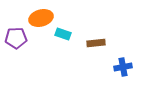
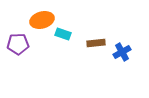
orange ellipse: moved 1 px right, 2 px down
purple pentagon: moved 2 px right, 6 px down
blue cross: moved 1 px left, 15 px up; rotated 18 degrees counterclockwise
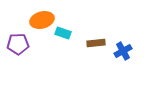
cyan rectangle: moved 1 px up
blue cross: moved 1 px right, 1 px up
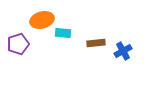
cyan rectangle: rotated 14 degrees counterclockwise
purple pentagon: rotated 15 degrees counterclockwise
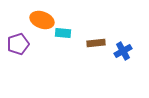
orange ellipse: rotated 35 degrees clockwise
